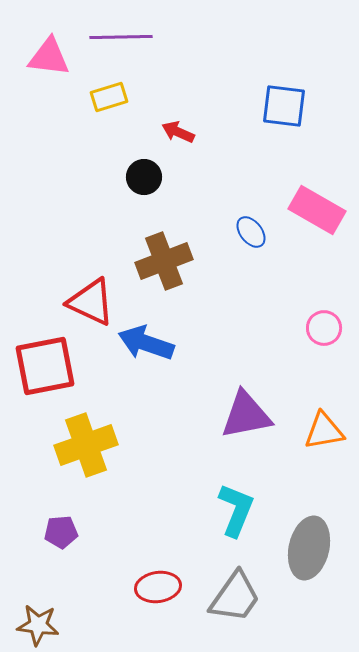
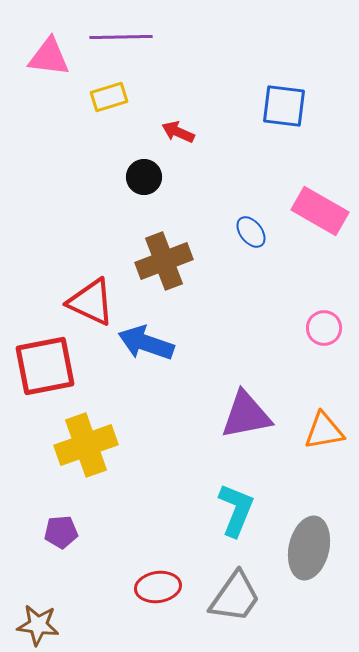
pink rectangle: moved 3 px right, 1 px down
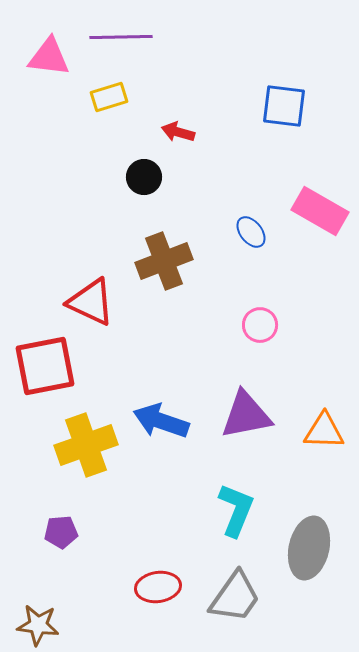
red arrow: rotated 8 degrees counterclockwise
pink circle: moved 64 px left, 3 px up
blue arrow: moved 15 px right, 78 px down
orange triangle: rotated 12 degrees clockwise
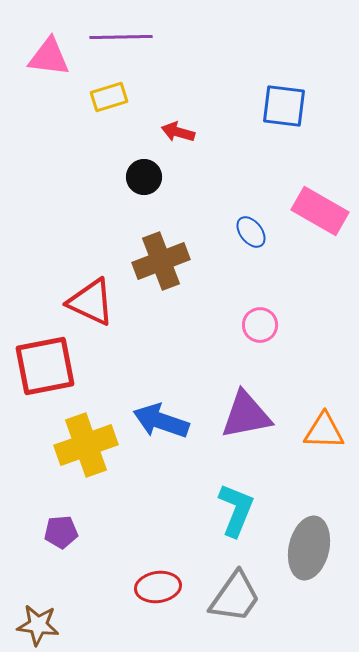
brown cross: moved 3 px left
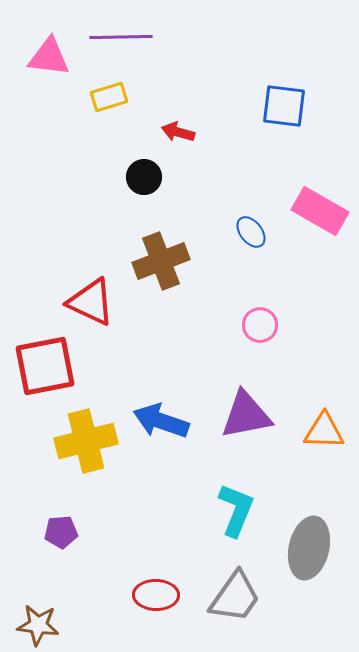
yellow cross: moved 4 px up; rotated 6 degrees clockwise
red ellipse: moved 2 px left, 8 px down; rotated 9 degrees clockwise
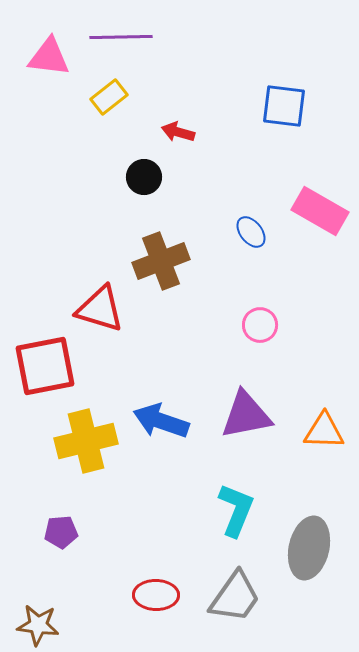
yellow rectangle: rotated 21 degrees counterclockwise
red triangle: moved 9 px right, 7 px down; rotated 8 degrees counterclockwise
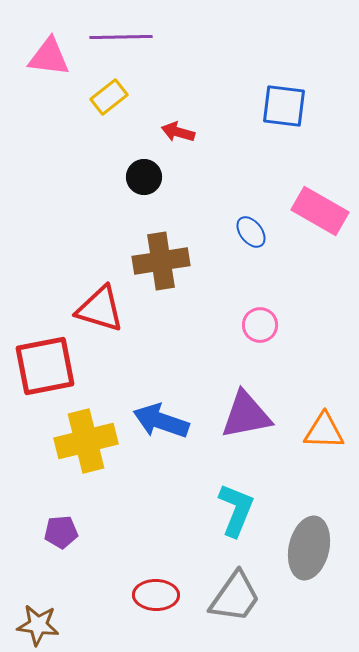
brown cross: rotated 12 degrees clockwise
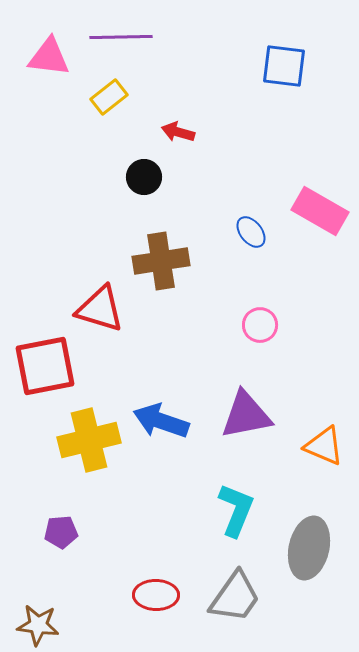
blue square: moved 40 px up
orange triangle: moved 15 px down; rotated 21 degrees clockwise
yellow cross: moved 3 px right, 1 px up
